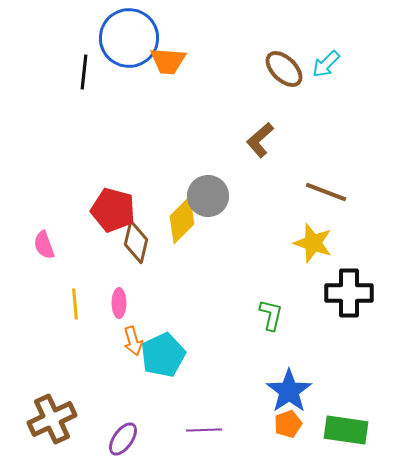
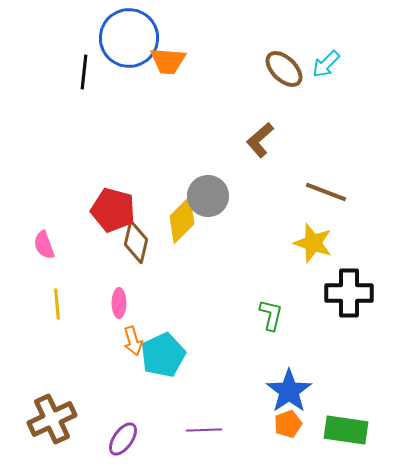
yellow line: moved 18 px left
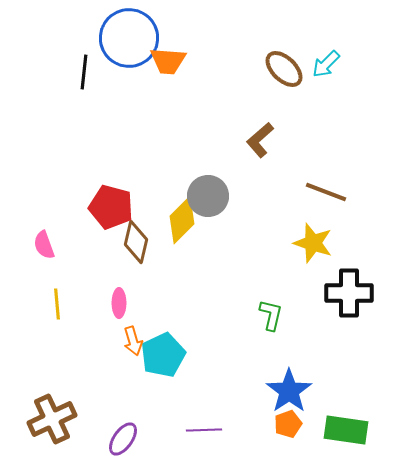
red pentagon: moved 2 px left, 3 px up
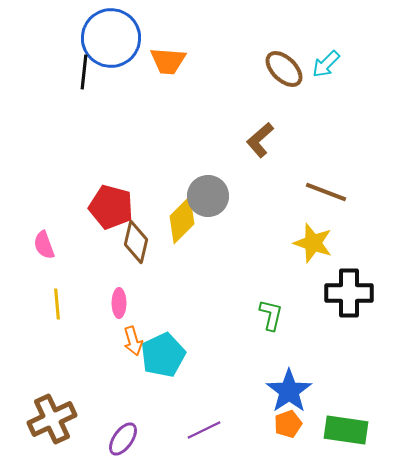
blue circle: moved 18 px left
purple line: rotated 24 degrees counterclockwise
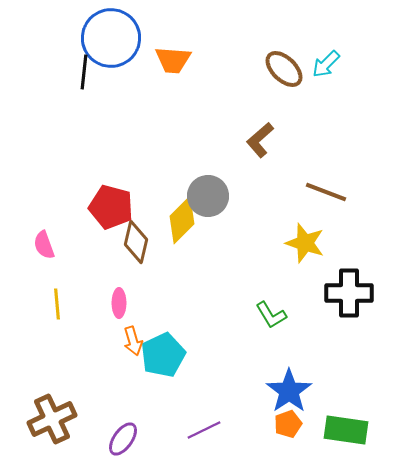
orange trapezoid: moved 5 px right, 1 px up
yellow star: moved 8 px left
green L-shape: rotated 136 degrees clockwise
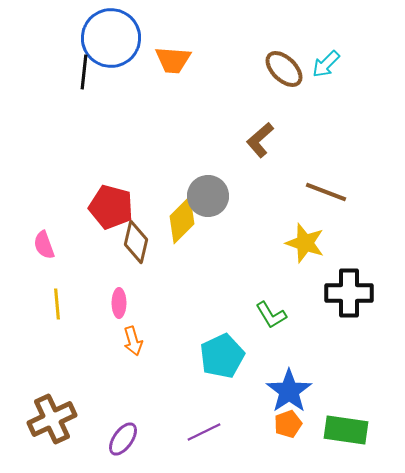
cyan pentagon: moved 59 px right, 1 px down
purple line: moved 2 px down
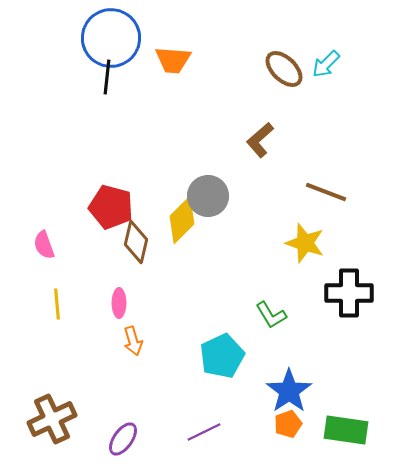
black line: moved 23 px right, 5 px down
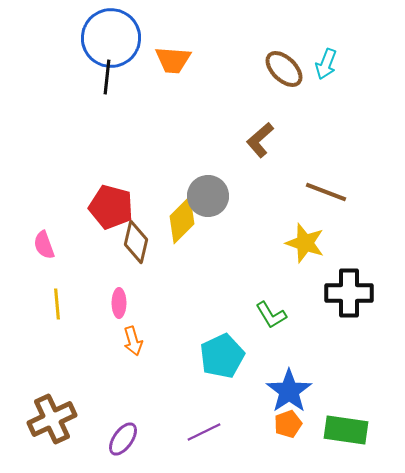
cyan arrow: rotated 24 degrees counterclockwise
